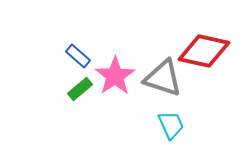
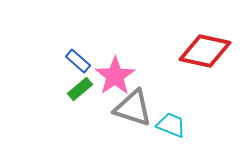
red diamond: moved 1 px right
blue rectangle: moved 5 px down
gray triangle: moved 30 px left, 30 px down
cyan trapezoid: rotated 44 degrees counterclockwise
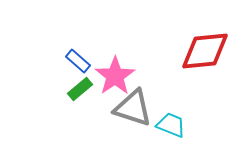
red diamond: rotated 18 degrees counterclockwise
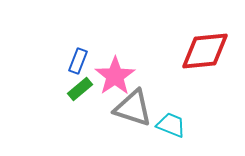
blue rectangle: rotated 70 degrees clockwise
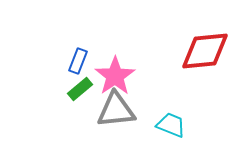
gray triangle: moved 17 px left, 2 px down; rotated 24 degrees counterclockwise
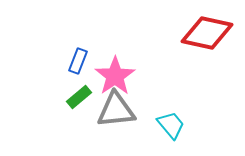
red diamond: moved 2 px right, 18 px up; rotated 18 degrees clockwise
green rectangle: moved 1 px left, 8 px down
cyan trapezoid: rotated 28 degrees clockwise
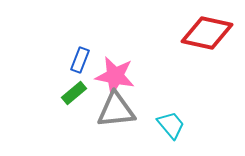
blue rectangle: moved 2 px right, 1 px up
pink star: rotated 27 degrees counterclockwise
green rectangle: moved 5 px left, 4 px up
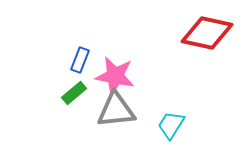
cyan trapezoid: rotated 108 degrees counterclockwise
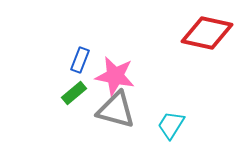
gray triangle: rotated 21 degrees clockwise
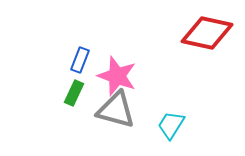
pink star: moved 2 px right; rotated 9 degrees clockwise
green rectangle: rotated 25 degrees counterclockwise
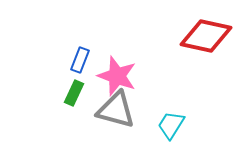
red diamond: moved 1 px left, 3 px down
